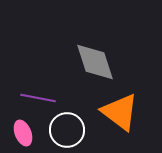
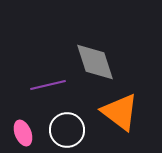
purple line: moved 10 px right, 13 px up; rotated 24 degrees counterclockwise
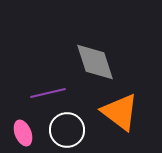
purple line: moved 8 px down
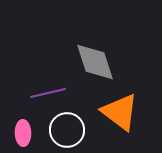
pink ellipse: rotated 20 degrees clockwise
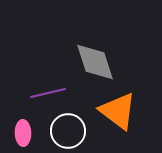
orange triangle: moved 2 px left, 1 px up
white circle: moved 1 px right, 1 px down
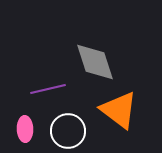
purple line: moved 4 px up
orange triangle: moved 1 px right, 1 px up
pink ellipse: moved 2 px right, 4 px up
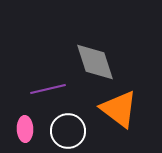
orange triangle: moved 1 px up
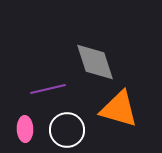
orange triangle: rotated 21 degrees counterclockwise
white circle: moved 1 px left, 1 px up
